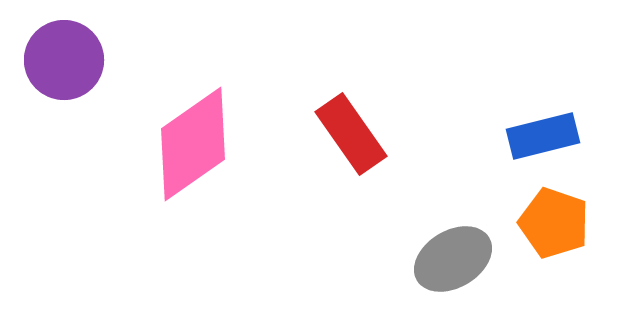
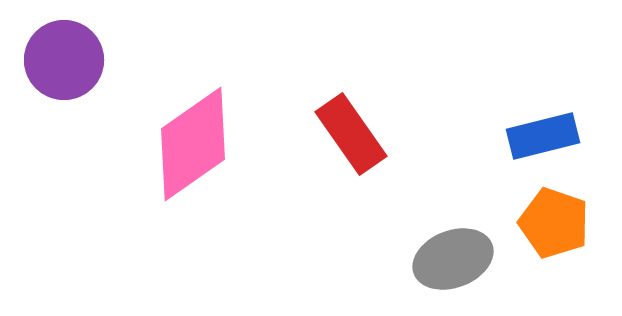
gray ellipse: rotated 10 degrees clockwise
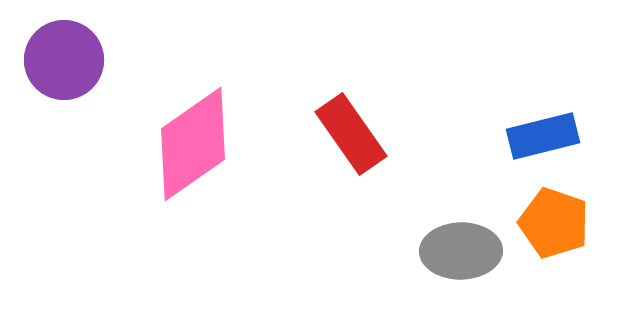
gray ellipse: moved 8 px right, 8 px up; rotated 20 degrees clockwise
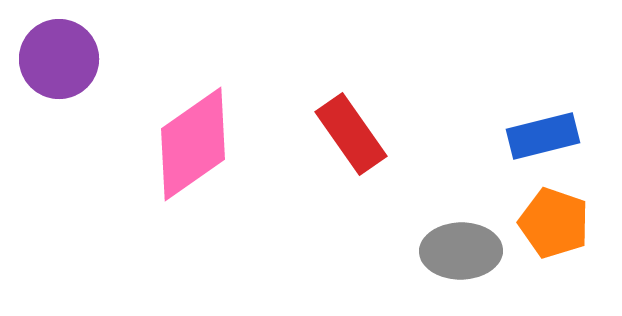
purple circle: moved 5 px left, 1 px up
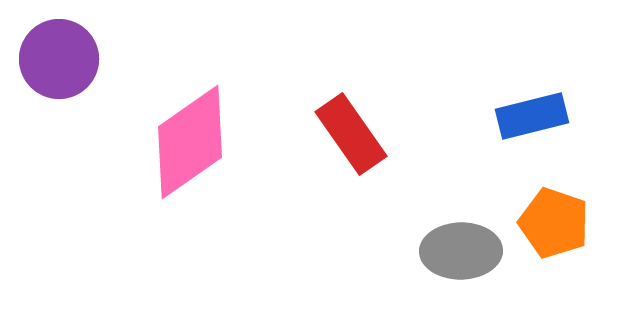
blue rectangle: moved 11 px left, 20 px up
pink diamond: moved 3 px left, 2 px up
